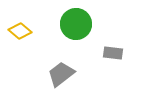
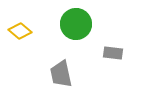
gray trapezoid: rotated 64 degrees counterclockwise
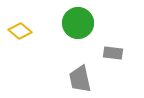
green circle: moved 2 px right, 1 px up
gray trapezoid: moved 19 px right, 5 px down
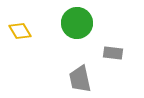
green circle: moved 1 px left
yellow diamond: rotated 20 degrees clockwise
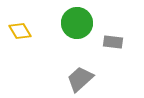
gray rectangle: moved 11 px up
gray trapezoid: rotated 60 degrees clockwise
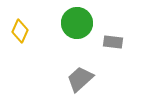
yellow diamond: rotated 55 degrees clockwise
